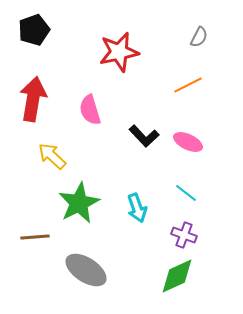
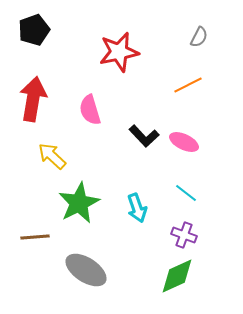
pink ellipse: moved 4 px left
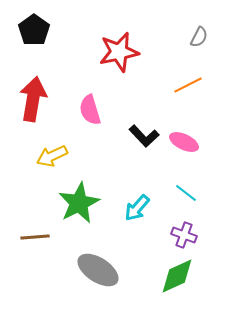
black pentagon: rotated 16 degrees counterclockwise
yellow arrow: rotated 68 degrees counterclockwise
cyan arrow: rotated 60 degrees clockwise
gray ellipse: moved 12 px right
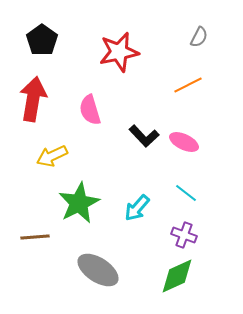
black pentagon: moved 8 px right, 10 px down
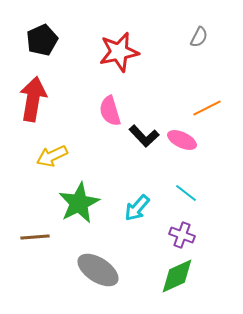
black pentagon: rotated 12 degrees clockwise
orange line: moved 19 px right, 23 px down
pink semicircle: moved 20 px right, 1 px down
pink ellipse: moved 2 px left, 2 px up
purple cross: moved 2 px left
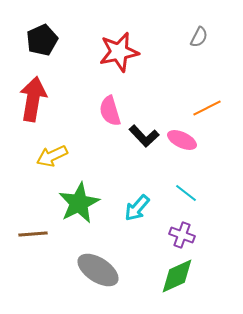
brown line: moved 2 px left, 3 px up
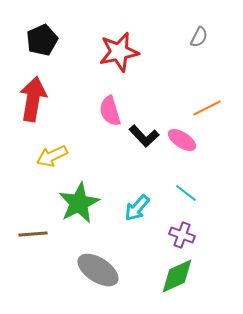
pink ellipse: rotated 8 degrees clockwise
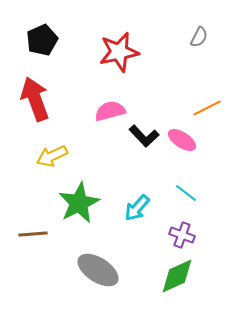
red arrow: moved 2 px right; rotated 30 degrees counterclockwise
pink semicircle: rotated 92 degrees clockwise
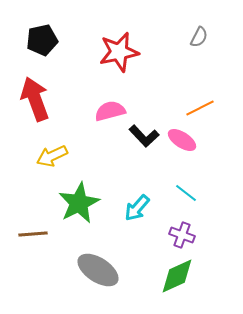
black pentagon: rotated 12 degrees clockwise
orange line: moved 7 px left
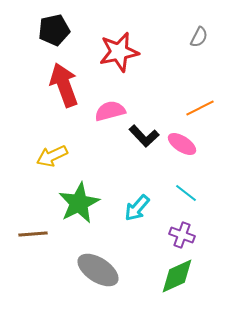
black pentagon: moved 12 px right, 10 px up
red arrow: moved 29 px right, 14 px up
pink ellipse: moved 4 px down
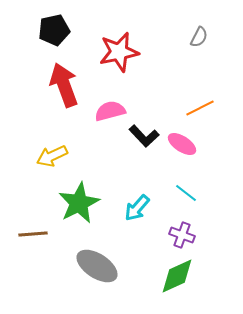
gray ellipse: moved 1 px left, 4 px up
